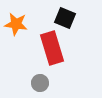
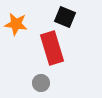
black square: moved 1 px up
gray circle: moved 1 px right
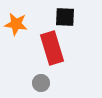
black square: rotated 20 degrees counterclockwise
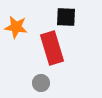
black square: moved 1 px right
orange star: moved 3 px down
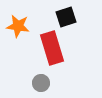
black square: rotated 20 degrees counterclockwise
orange star: moved 2 px right, 1 px up
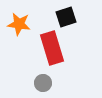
orange star: moved 1 px right, 2 px up
gray circle: moved 2 px right
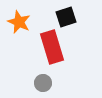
orange star: moved 2 px up; rotated 15 degrees clockwise
red rectangle: moved 1 px up
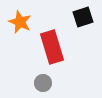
black square: moved 17 px right
orange star: moved 1 px right
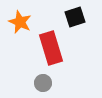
black square: moved 8 px left
red rectangle: moved 1 px left, 1 px down
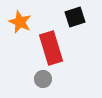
gray circle: moved 4 px up
